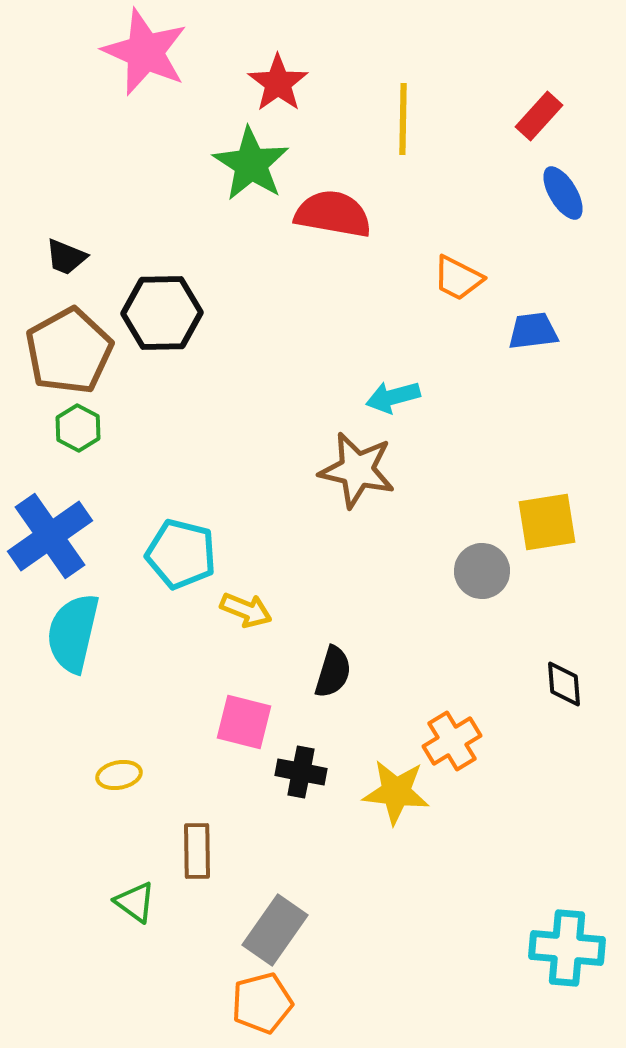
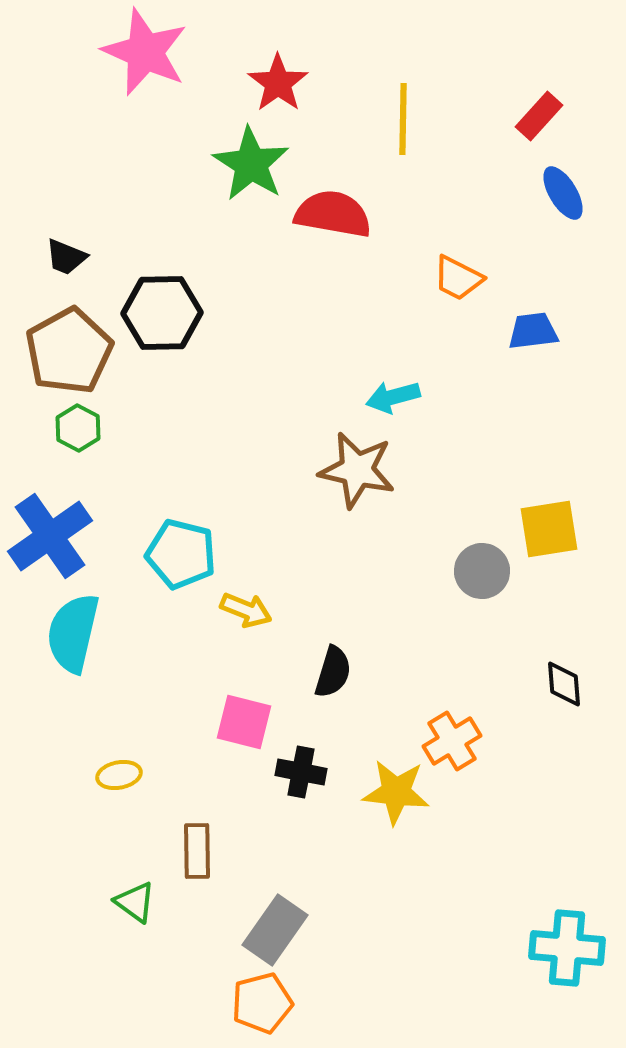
yellow square: moved 2 px right, 7 px down
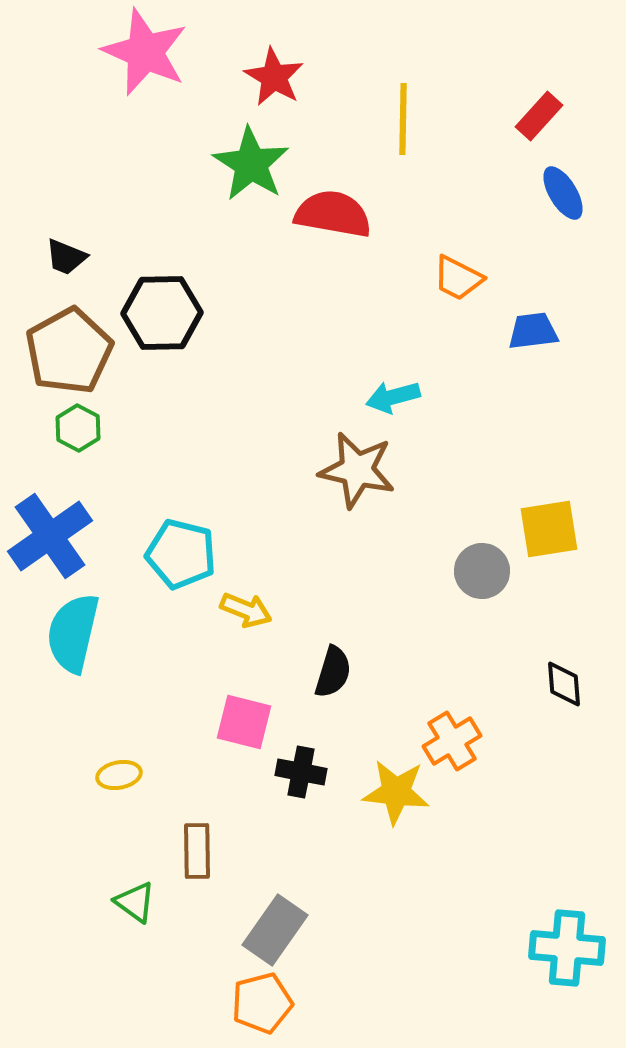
red star: moved 4 px left, 6 px up; rotated 6 degrees counterclockwise
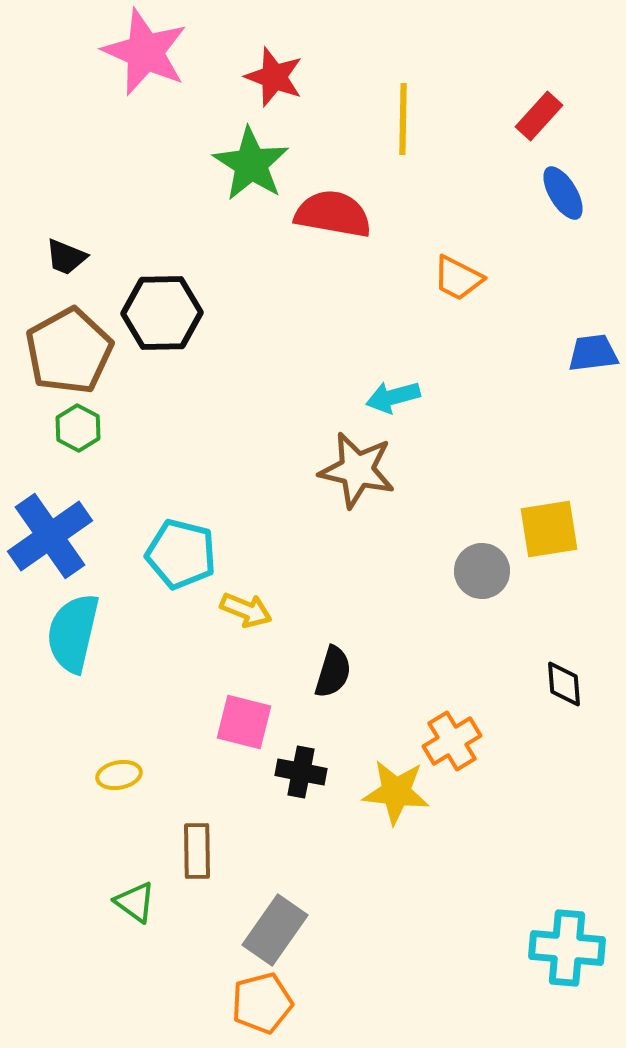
red star: rotated 10 degrees counterclockwise
blue trapezoid: moved 60 px right, 22 px down
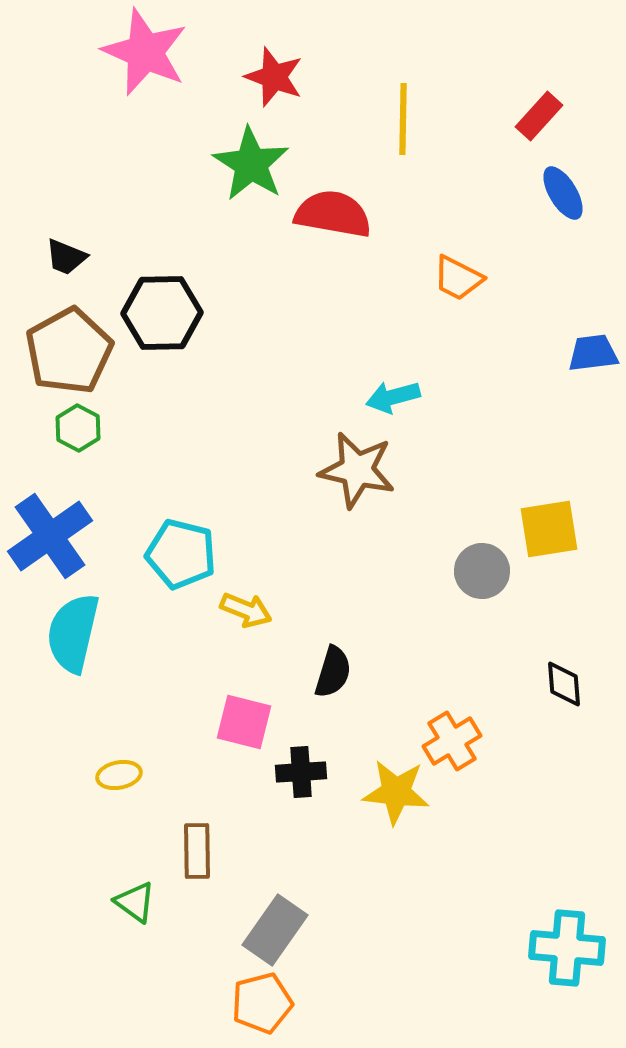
black cross: rotated 15 degrees counterclockwise
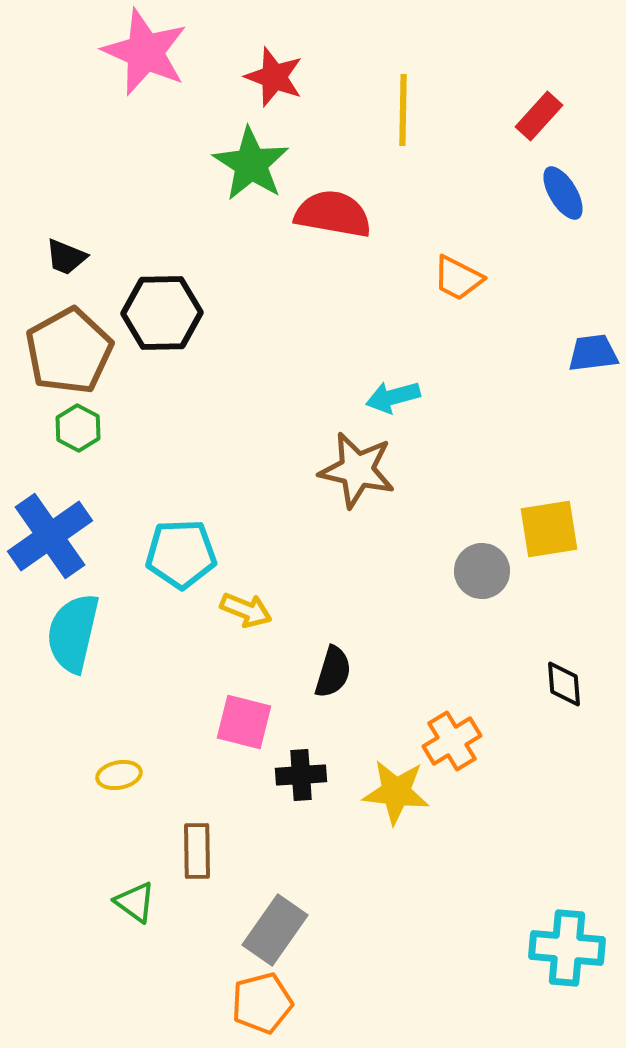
yellow line: moved 9 px up
cyan pentagon: rotated 16 degrees counterclockwise
black cross: moved 3 px down
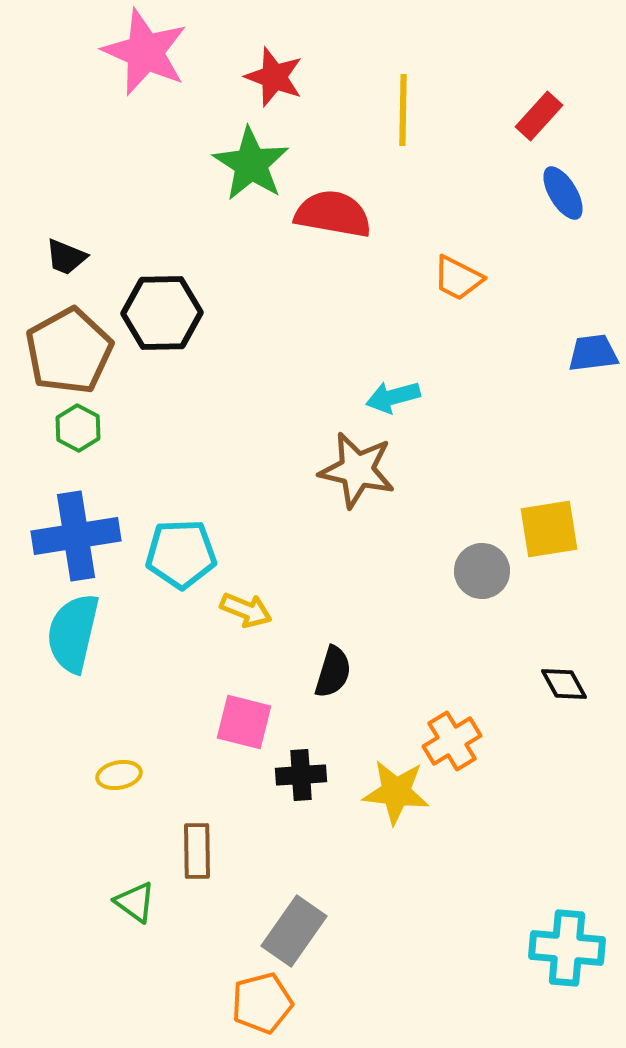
blue cross: moved 26 px right; rotated 26 degrees clockwise
black diamond: rotated 24 degrees counterclockwise
gray rectangle: moved 19 px right, 1 px down
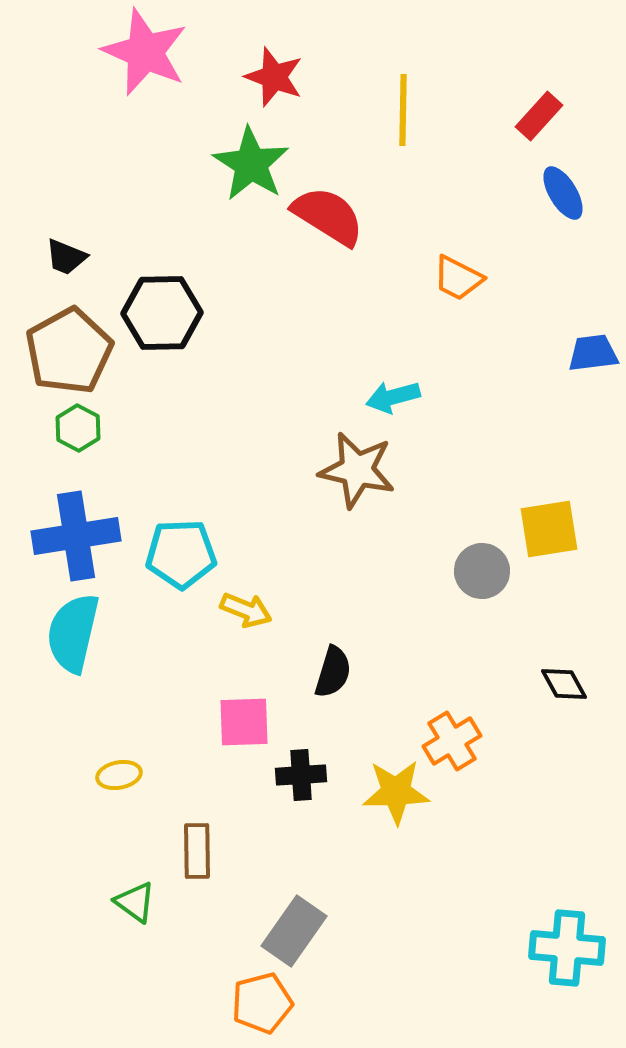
red semicircle: moved 5 px left, 2 px down; rotated 22 degrees clockwise
pink square: rotated 16 degrees counterclockwise
yellow star: rotated 8 degrees counterclockwise
